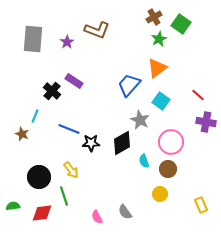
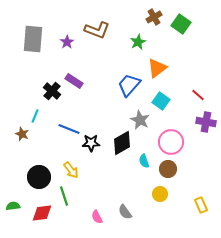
green star: moved 21 px left, 3 px down
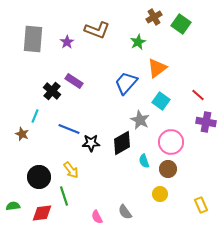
blue trapezoid: moved 3 px left, 2 px up
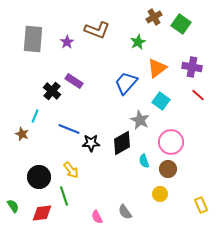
purple cross: moved 14 px left, 55 px up
green semicircle: rotated 64 degrees clockwise
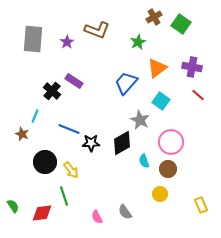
black circle: moved 6 px right, 15 px up
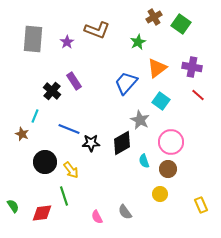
purple rectangle: rotated 24 degrees clockwise
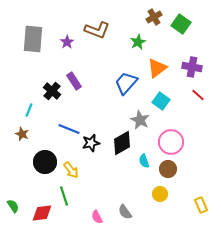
cyan line: moved 6 px left, 6 px up
black star: rotated 12 degrees counterclockwise
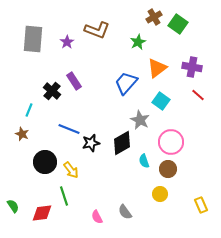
green square: moved 3 px left
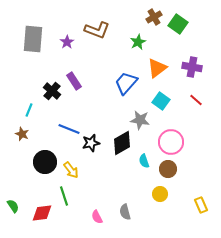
red line: moved 2 px left, 5 px down
gray star: rotated 18 degrees counterclockwise
gray semicircle: rotated 21 degrees clockwise
